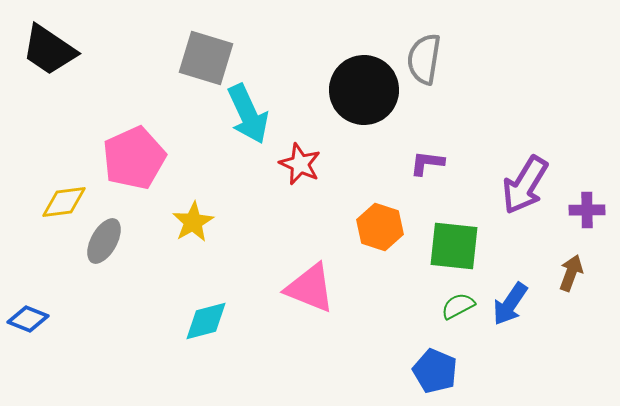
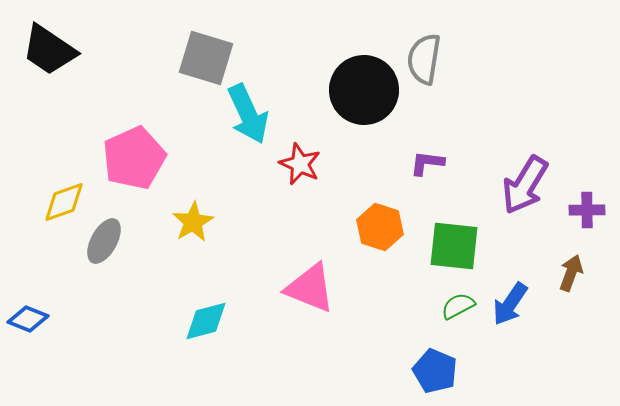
yellow diamond: rotated 12 degrees counterclockwise
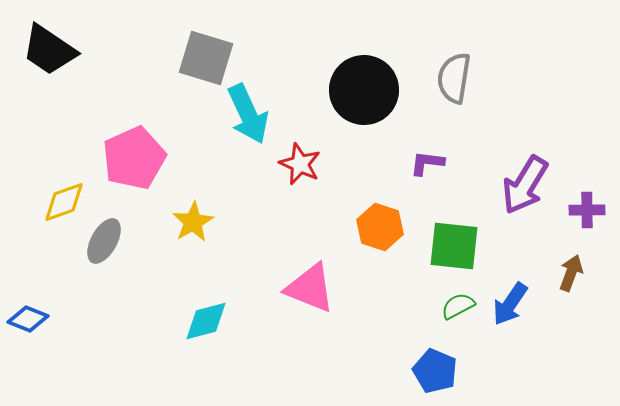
gray semicircle: moved 30 px right, 19 px down
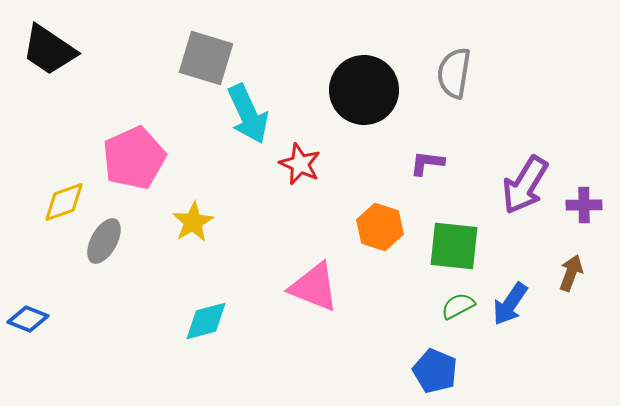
gray semicircle: moved 5 px up
purple cross: moved 3 px left, 5 px up
pink triangle: moved 4 px right, 1 px up
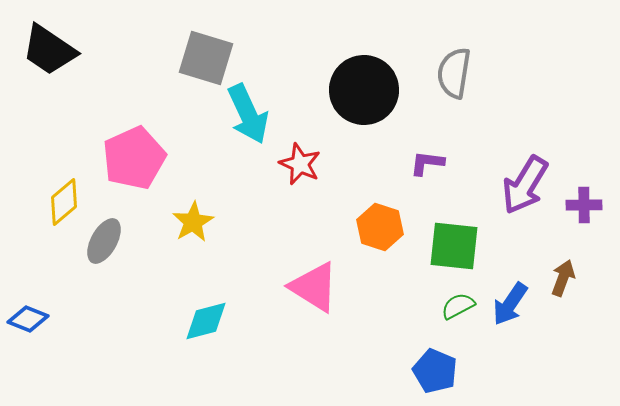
yellow diamond: rotated 21 degrees counterclockwise
brown arrow: moved 8 px left, 5 px down
pink triangle: rotated 10 degrees clockwise
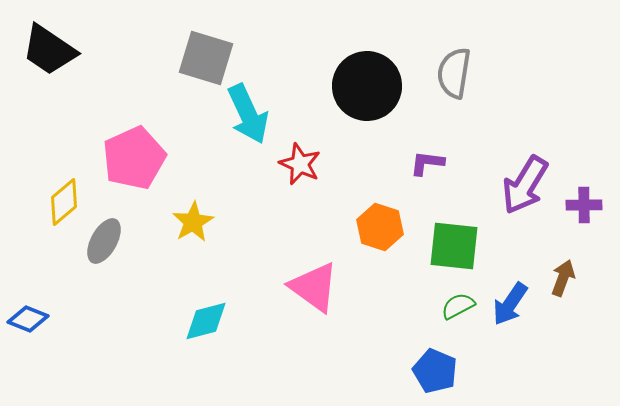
black circle: moved 3 px right, 4 px up
pink triangle: rotated 4 degrees clockwise
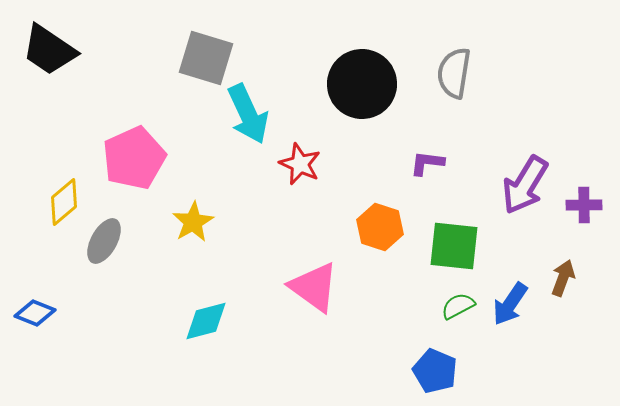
black circle: moved 5 px left, 2 px up
blue diamond: moved 7 px right, 6 px up
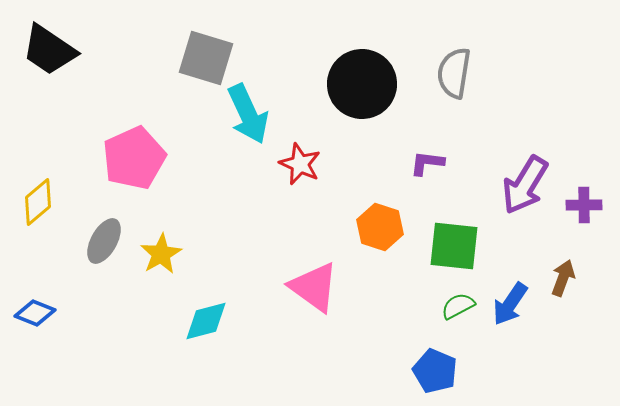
yellow diamond: moved 26 px left
yellow star: moved 32 px left, 32 px down
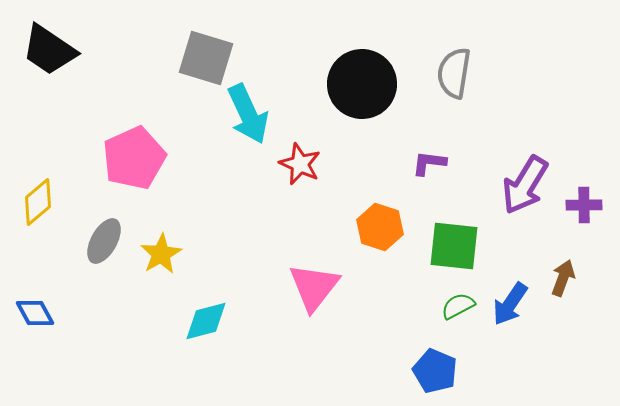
purple L-shape: moved 2 px right
pink triangle: rotated 32 degrees clockwise
blue diamond: rotated 39 degrees clockwise
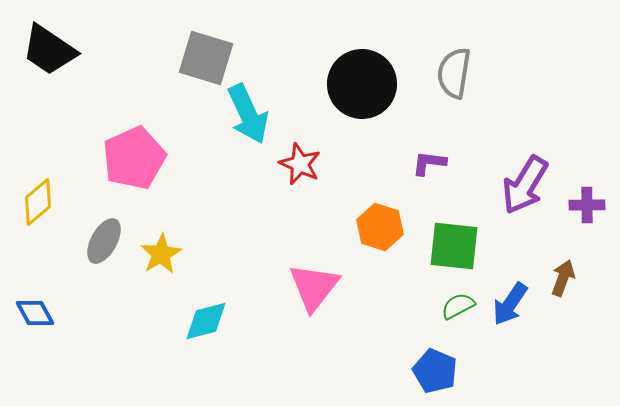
purple cross: moved 3 px right
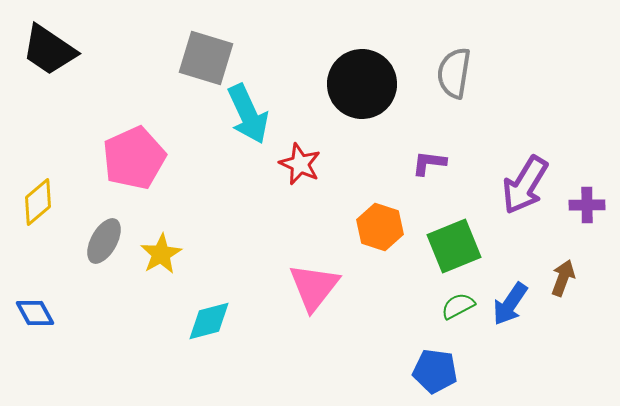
green square: rotated 28 degrees counterclockwise
cyan diamond: moved 3 px right
blue pentagon: rotated 15 degrees counterclockwise
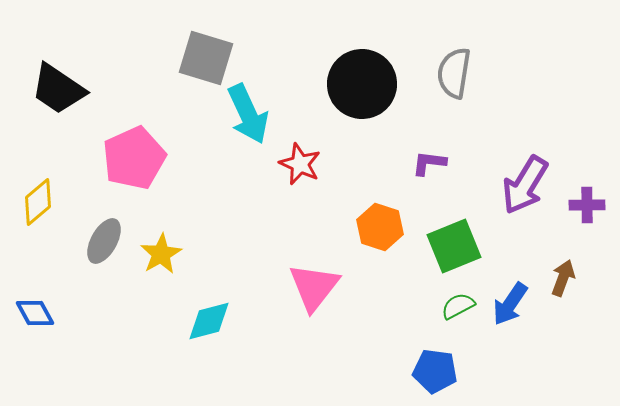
black trapezoid: moved 9 px right, 39 px down
